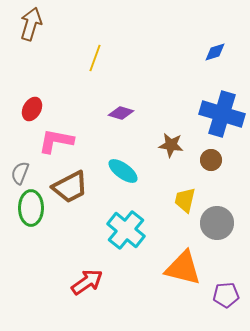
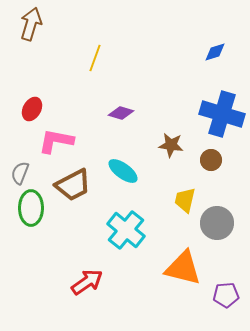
brown trapezoid: moved 3 px right, 2 px up
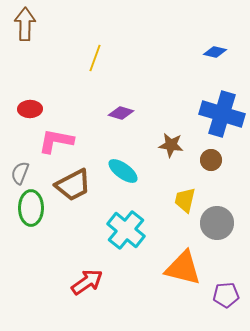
brown arrow: moved 6 px left; rotated 16 degrees counterclockwise
blue diamond: rotated 30 degrees clockwise
red ellipse: moved 2 px left; rotated 60 degrees clockwise
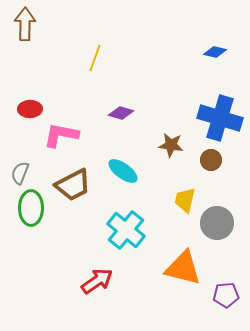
blue cross: moved 2 px left, 4 px down
pink L-shape: moved 5 px right, 6 px up
red arrow: moved 10 px right, 1 px up
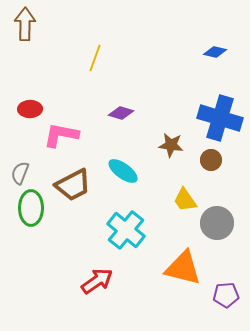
yellow trapezoid: rotated 48 degrees counterclockwise
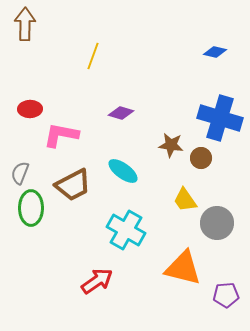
yellow line: moved 2 px left, 2 px up
brown circle: moved 10 px left, 2 px up
cyan cross: rotated 9 degrees counterclockwise
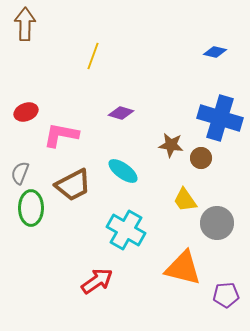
red ellipse: moved 4 px left, 3 px down; rotated 20 degrees counterclockwise
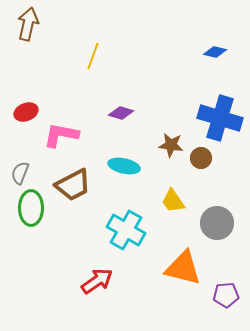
brown arrow: moved 3 px right; rotated 12 degrees clockwise
cyan ellipse: moved 1 px right, 5 px up; rotated 24 degrees counterclockwise
yellow trapezoid: moved 12 px left, 1 px down
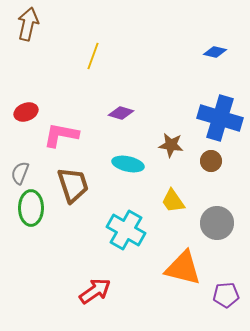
brown circle: moved 10 px right, 3 px down
cyan ellipse: moved 4 px right, 2 px up
brown trapezoid: rotated 81 degrees counterclockwise
red arrow: moved 2 px left, 10 px down
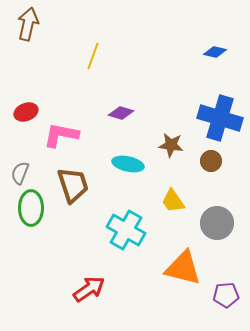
red arrow: moved 6 px left, 2 px up
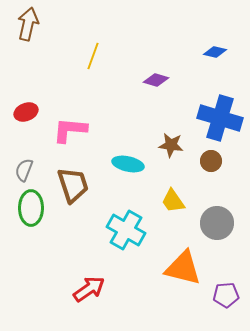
purple diamond: moved 35 px right, 33 px up
pink L-shape: moved 9 px right, 5 px up; rotated 6 degrees counterclockwise
gray semicircle: moved 4 px right, 3 px up
